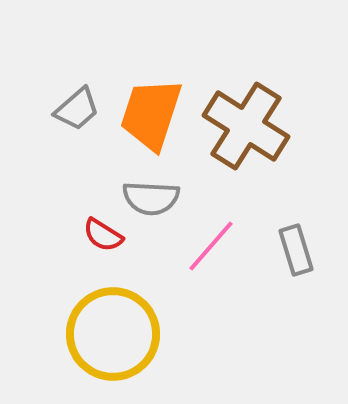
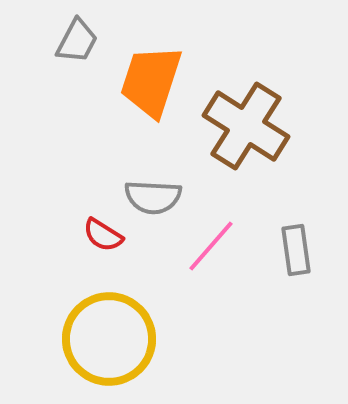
gray trapezoid: moved 68 px up; rotated 21 degrees counterclockwise
orange trapezoid: moved 33 px up
gray semicircle: moved 2 px right, 1 px up
gray rectangle: rotated 9 degrees clockwise
yellow circle: moved 4 px left, 5 px down
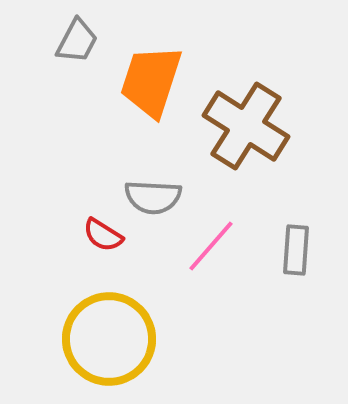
gray rectangle: rotated 12 degrees clockwise
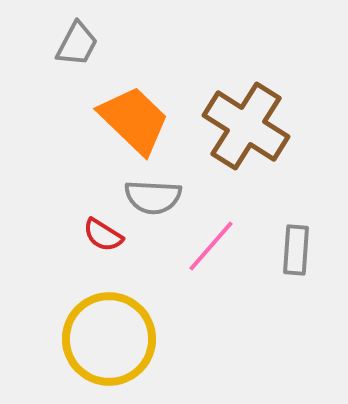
gray trapezoid: moved 3 px down
orange trapezoid: moved 17 px left, 39 px down; rotated 116 degrees clockwise
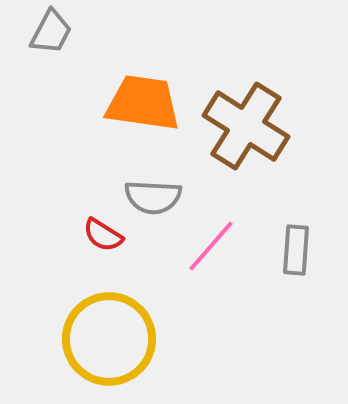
gray trapezoid: moved 26 px left, 12 px up
orange trapezoid: moved 9 px right, 17 px up; rotated 36 degrees counterclockwise
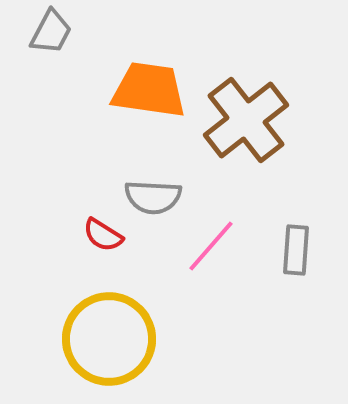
orange trapezoid: moved 6 px right, 13 px up
brown cross: moved 6 px up; rotated 20 degrees clockwise
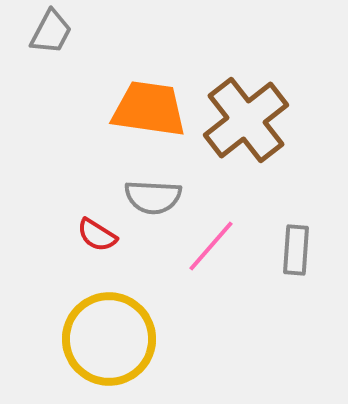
orange trapezoid: moved 19 px down
red semicircle: moved 6 px left
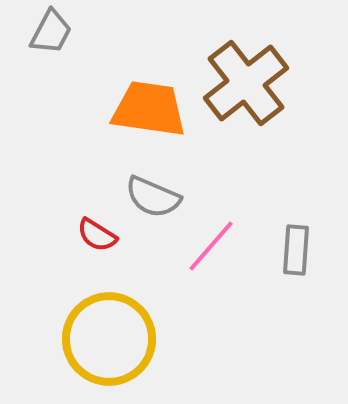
brown cross: moved 37 px up
gray semicircle: rotated 20 degrees clockwise
